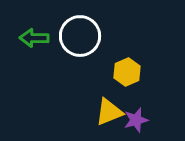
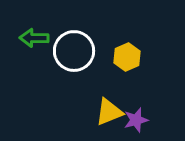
white circle: moved 6 px left, 15 px down
yellow hexagon: moved 15 px up
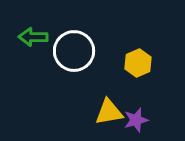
green arrow: moved 1 px left, 1 px up
yellow hexagon: moved 11 px right, 6 px down
yellow triangle: rotated 12 degrees clockwise
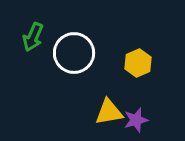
green arrow: rotated 68 degrees counterclockwise
white circle: moved 2 px down
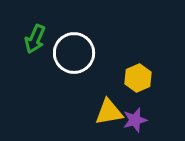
green arrow: moved 2 px right, 2 px down
yellow hexagon: moved 15 px down
purple star: moved 1 px left
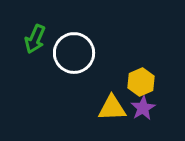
yellow hexagon: moved 3 px right, 4 px down
yellow triangle: moved 3 px right, 4 px up; rotated 8 degrees clockwise
purple star: moved 8 px right, 12 px up; rotated 15 degrees counterclockwise
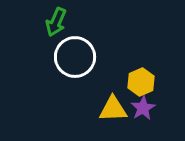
green arrow: moved 21 px right, 17 px up
white circle: moved 1 px right, 4 px down
yellow triangle: moved 1 px right, 1 px down
